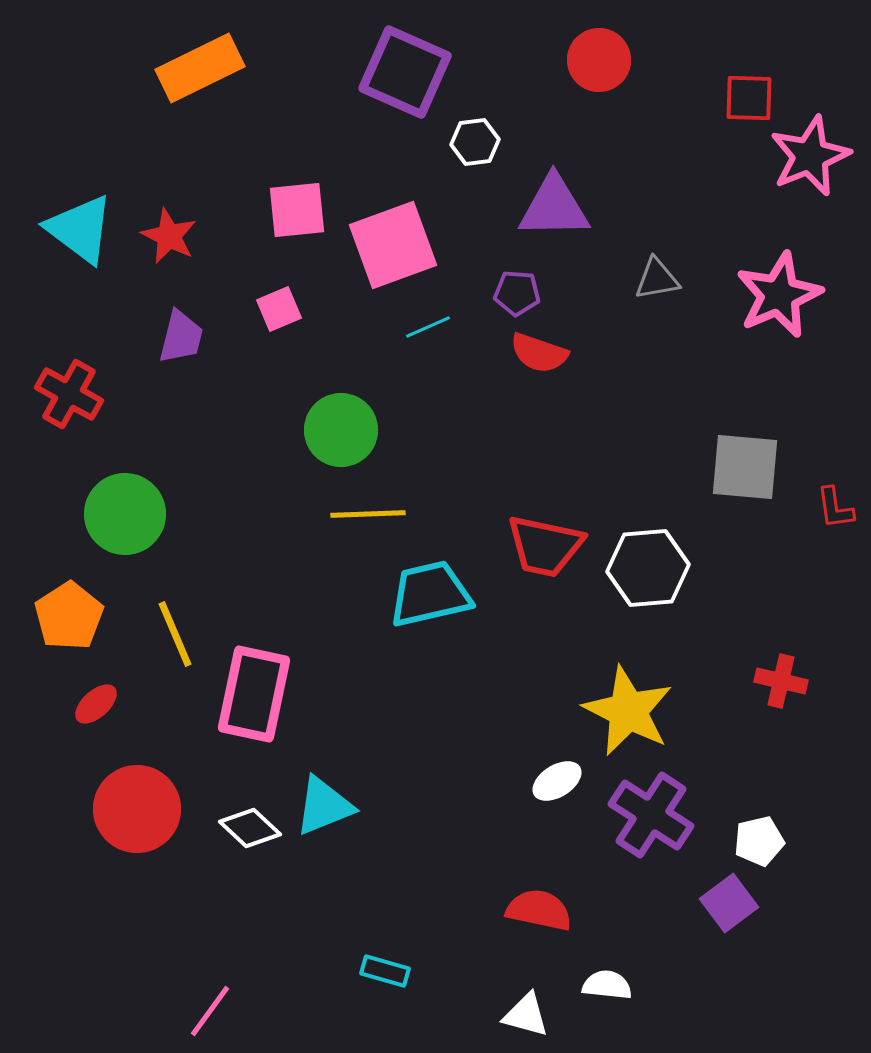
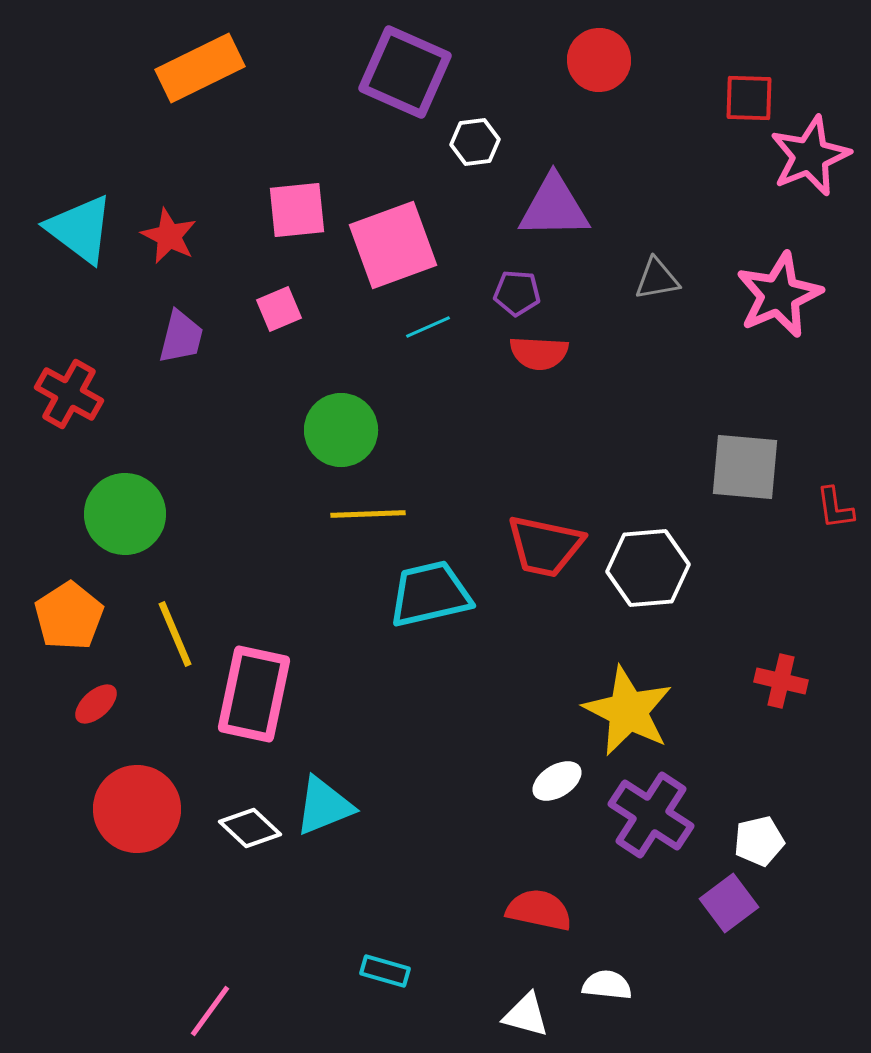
red semicircle at (539, 353): rotated 16 degrees counterclockwise
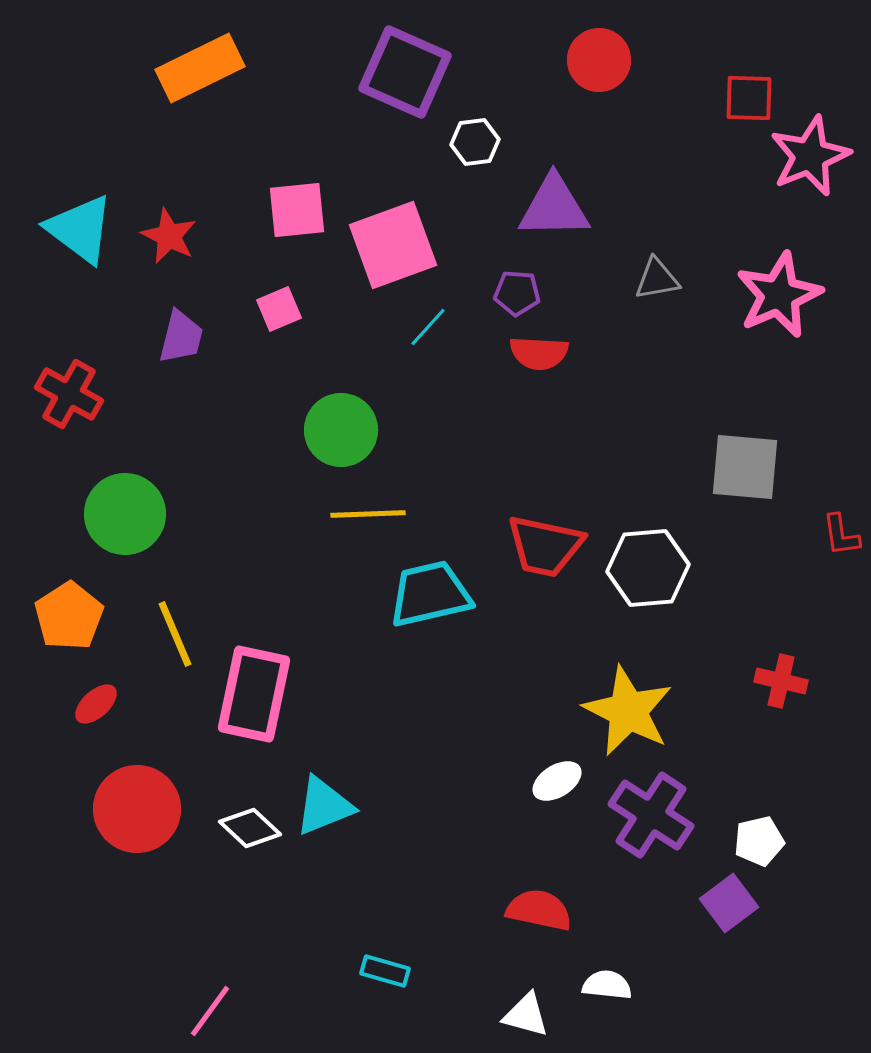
cyan line at (428, 327): rotated 24 degrees counterclockwise
red L-shape at (835, 508): moved 6 px right, 27 px down
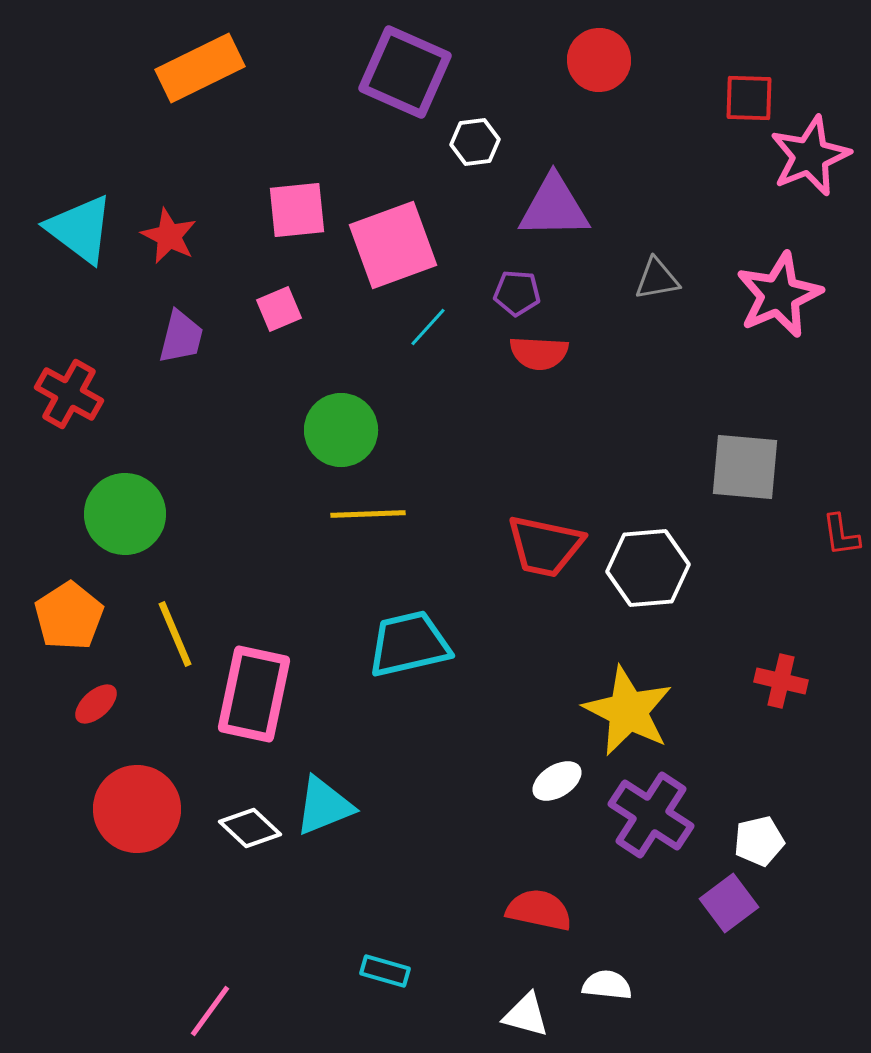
cyan trapezoid at (430, 594): moved 21 px left, 50 px down
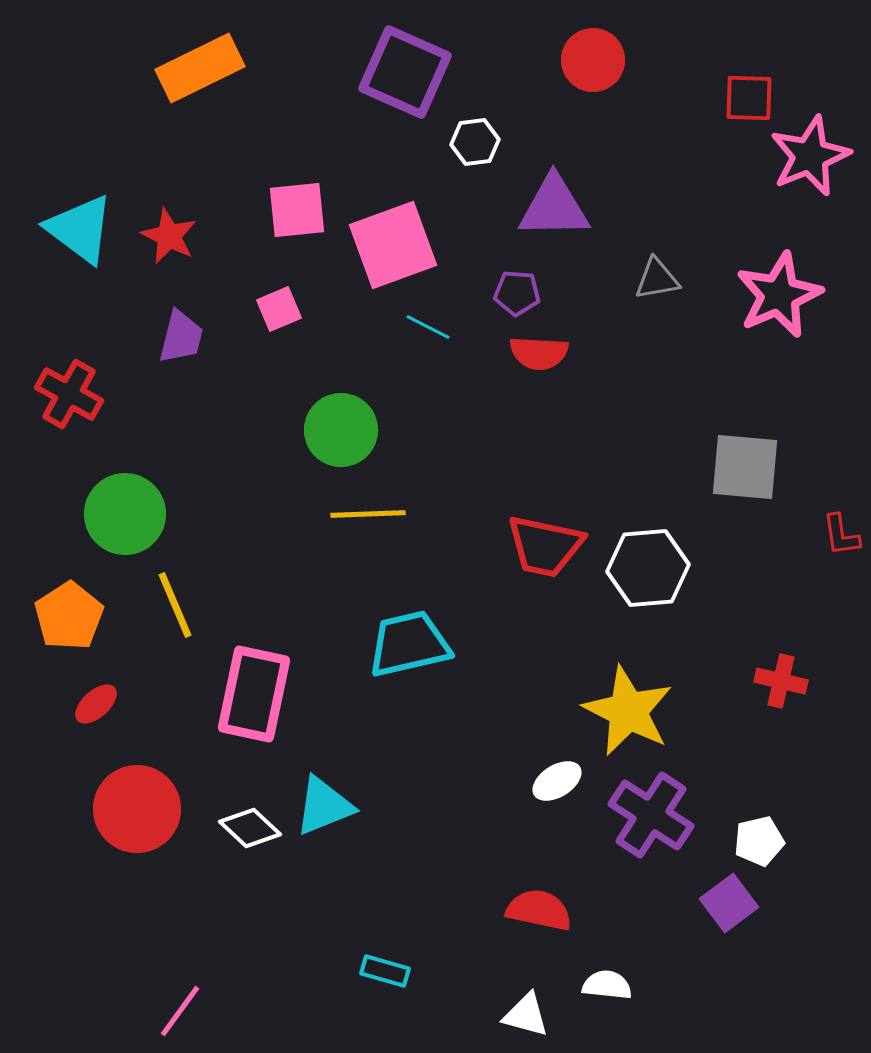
red circle at (599, 60): moved 6 px left
cyan line at (428, 327): rotated 75 degrees clockwise
yellow line at (175, 634): moved 29 px up
pink line at (210, 1011): moved 30 px left
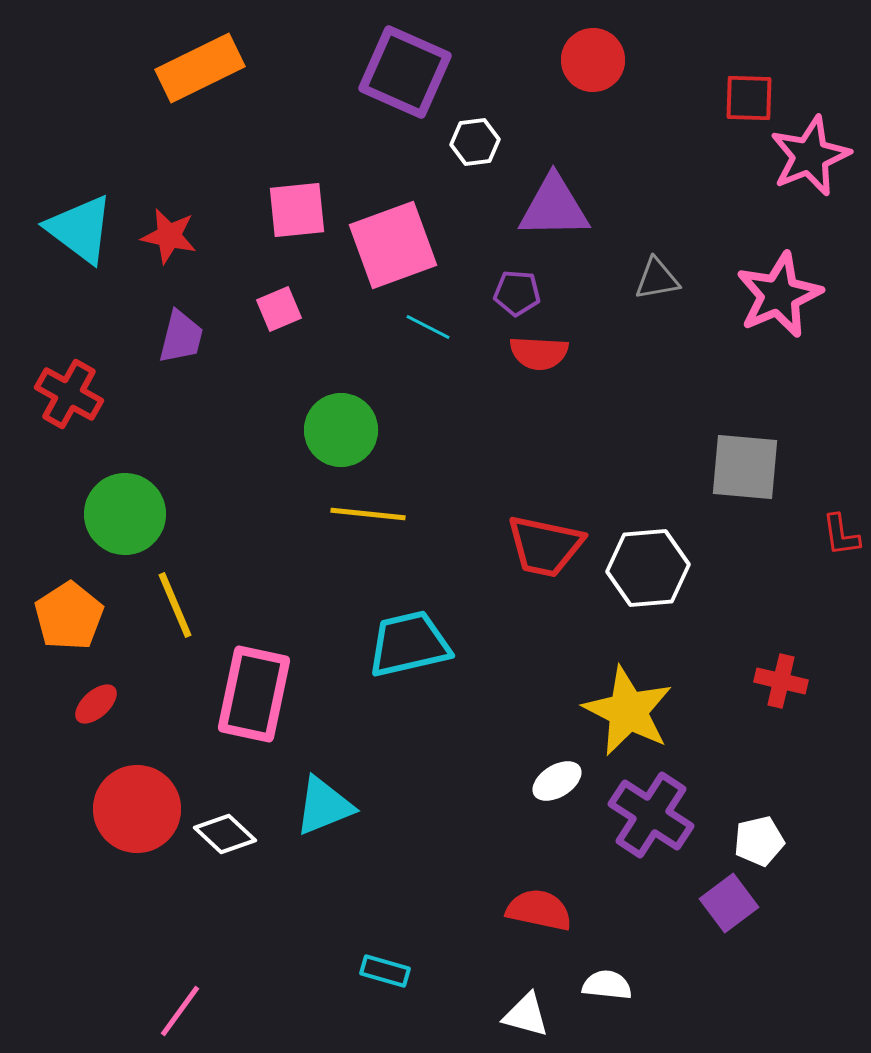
red star at (169, 236): rotated 14 degrees counterclockwise
yellow line at (368, 514): rotated 8 degrees clockwise
white diamond at (250, 828): moved 25 px left, 6 px down
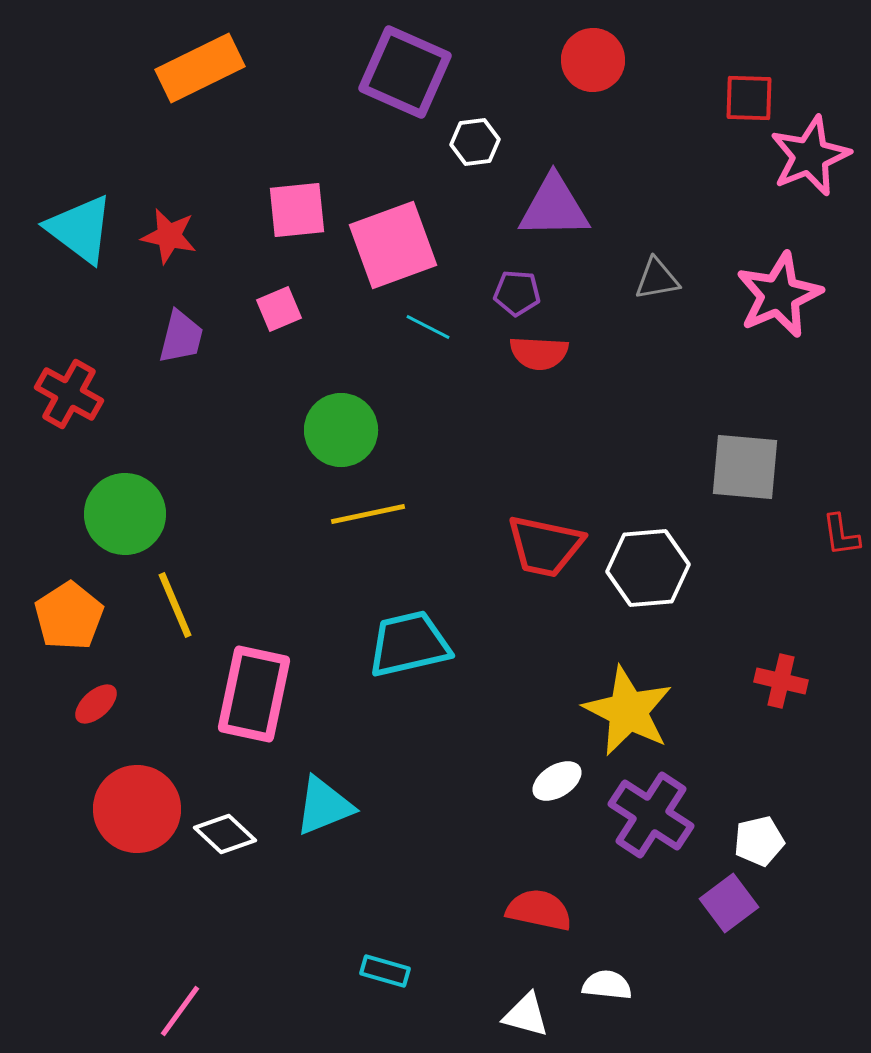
yellow line at (368, 514): rotated 18 degrees counterclockwise
